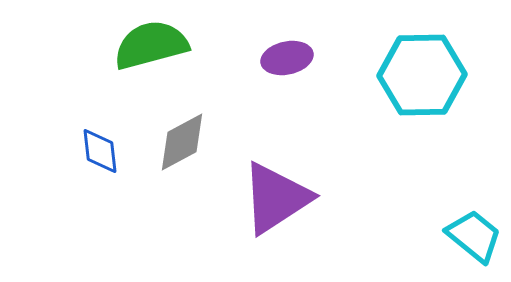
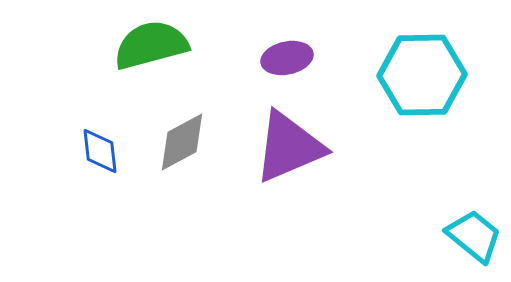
purple triangle: moved 13 px right, 51 px up; rotated 10 degrees clockwise
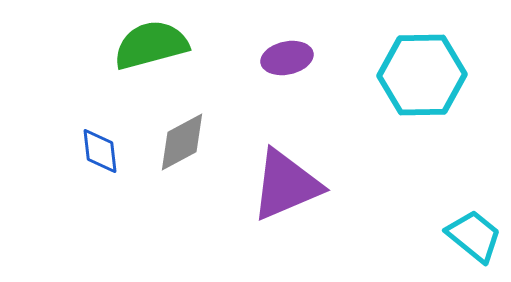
purple triangle: moved 3 px left, 38 px down
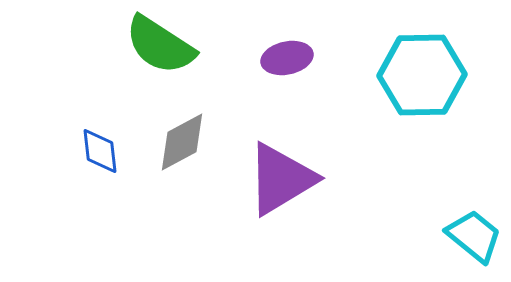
green semicircle: moved 9 px right; rotated 132 degrees counterclockwise
purple triangle: moved 5 px left, 6 px up; rotated 8 degrees counterclockwise
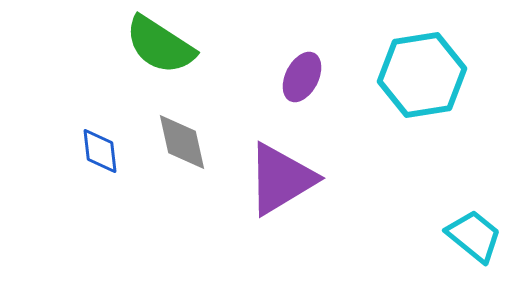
purple ellipse: moved 15 px right, 19 px down; rotated 51 degrees counterclockwise
cyan hexagon: rotated 8 degrees counterclockwise
gray diamond: rotated 74 degrees counterclockwise
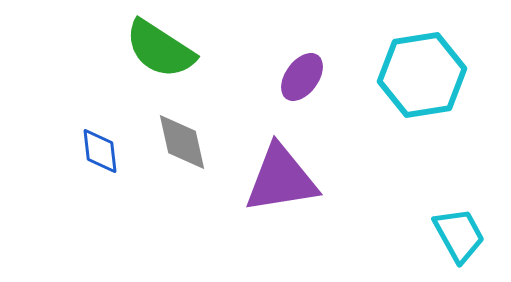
green semicircle: moved 4 px down
purple ellipse: rotated 9 degrees clockwise
purple triangle: rotated 22 degrees clockwise
cyan trapezoid: moved 15 px left, 1 px up; rotated 22 degrees clockwise
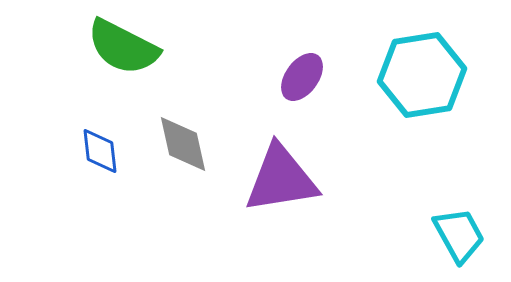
green semicircle: moved 37 px left, 2 px up; rotated 6 degrees counterclockwise
gray diamond: moved 1 px right, 2 px down
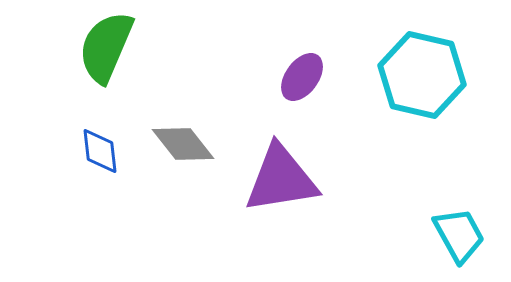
green semicircle: moved 17 px left; rotated 86 degrees clockwise
cyan hexagon: rotated 22 degrees clockwise
gray diamond: rotated 26 degrees counterclockwise
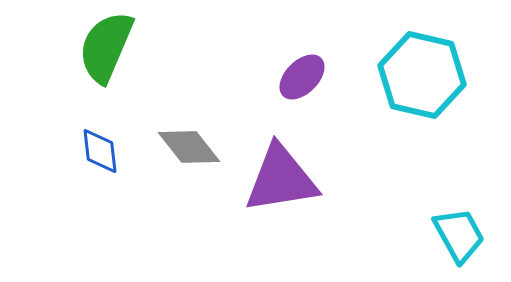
purple ellipse: rotated 9 degrees clockwise
gray diamond: moved 6 px right, 3 px down
